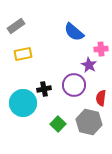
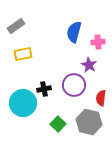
blue semicircle: rotated 65 degrees clockwise
pink cross: moved 3 px left, 7 px up
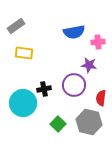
blue semicircle: rotated 115 degrees counterclockwise
yellow rectangle: moved 1 px right, 1 px up; rotated 18 degrees clockwise
purple star: rotated 21 degrees counterclockwise
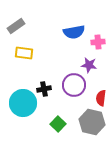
gray hexagon: moved 3 px right
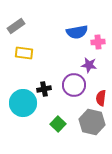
blue semicircle: moved 3 px right
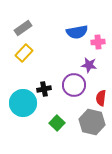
gray rectangle: moved 7 px right, 2 px down
yellow rectangle: rotated 54 degrees counterclockwise
green square: moved 1 px left, 1 px up
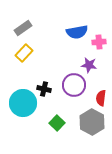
pink cross: moved 1 px right
black cross: rotated 24 degrees clockwise
gray hexagon: rotated 15 degrees clockwise
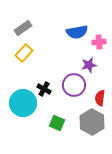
purple star: rotated 21 degrees counterclockwise
black cross: rotated 16 degrees clockwise
red semicircle: moved 1 px left
green square: rotated 21 degrees counterclockwise
